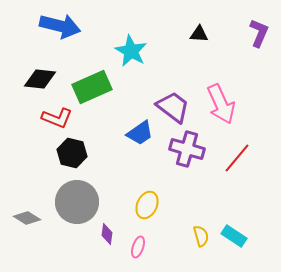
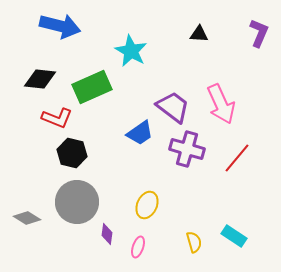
yellow semicircle: moved 7 px left, 6 px down
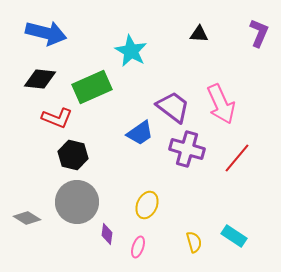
blue arrow: moved 14 px left, 7 px down
black hexagon: moved 1 px right, 2 px down
